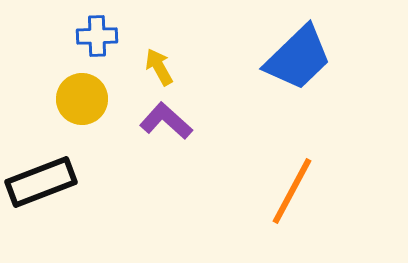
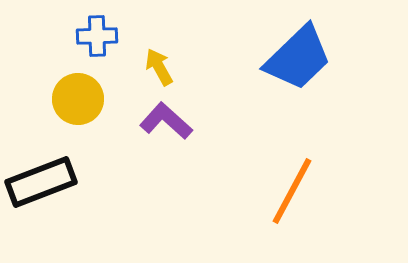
yellow circle: moved 4 px left
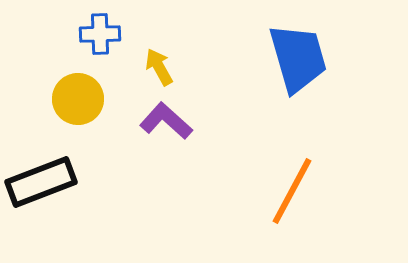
blue cross: moved 3 px right, 2 px up
blue trapezoid: rotated 62 degrees counterclockwise
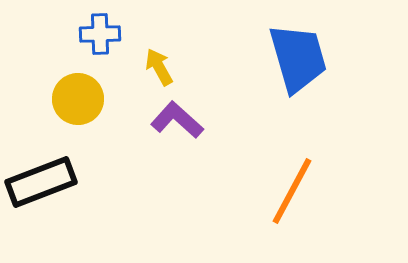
purple L-shape: moved 11 px right, 1 px up
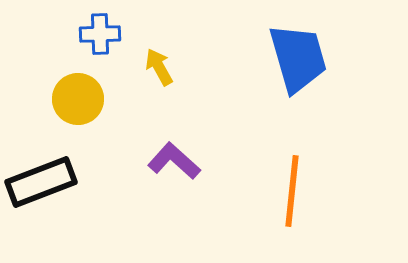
purple L-shape: moved 3 px left, 41 px down
orange line: rotated 22 degrees counterclockwise
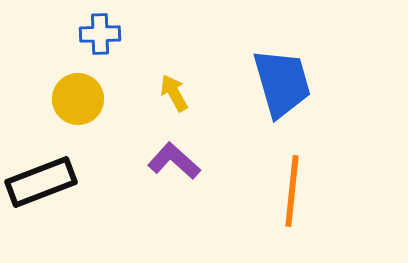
blue trapezoid: moved 16 px left, 25 px down
yellow arrow: moved 15 px right, 26 px down
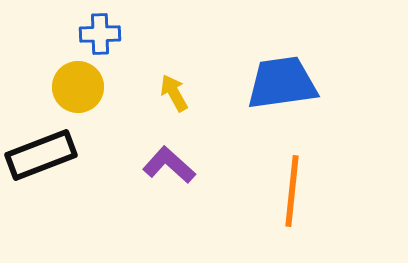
blue trapezoid: rotated 82 degrees counterclockwise
yellow circle: moved 12 px up
purple L-shape: moved 5 px left, 4 px down
black rectangle: moved 27 px up
